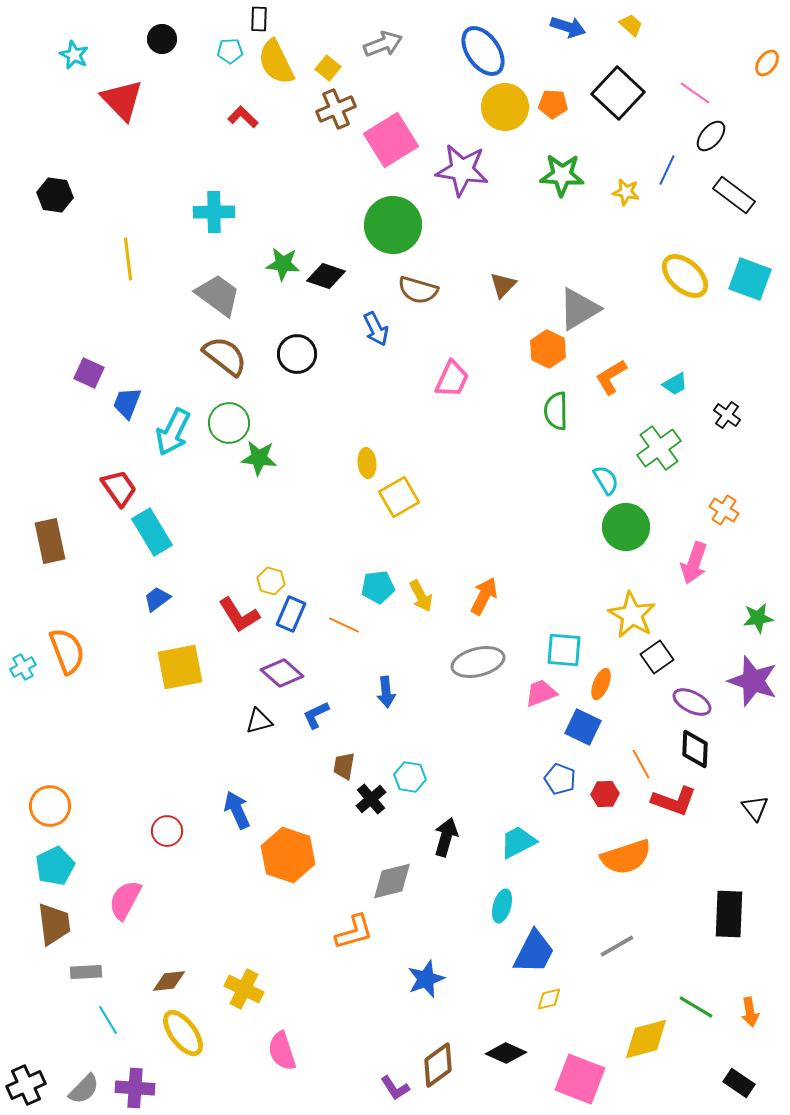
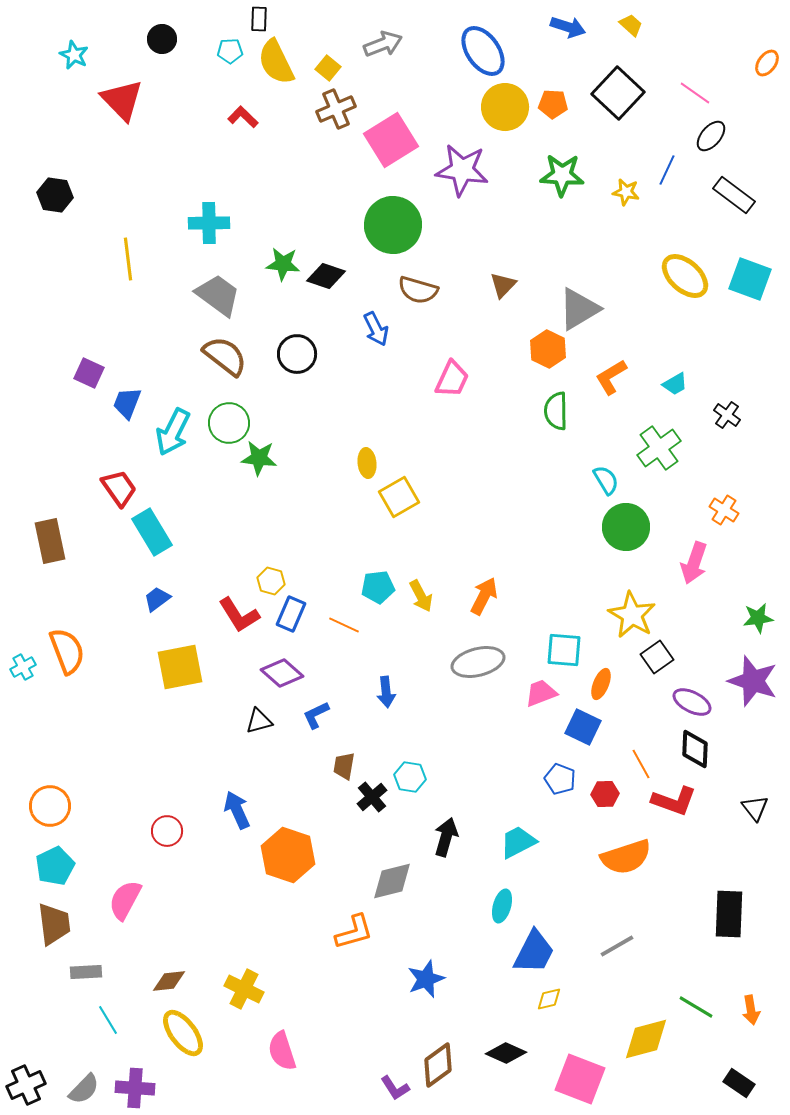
cyan cross at (214, 212): moved 5 px left, 11 px down
black cross at (371, 799): moved 1 px right, 2 px up
orange arrow at (750, 1012): moved 1 px right, 2 px up
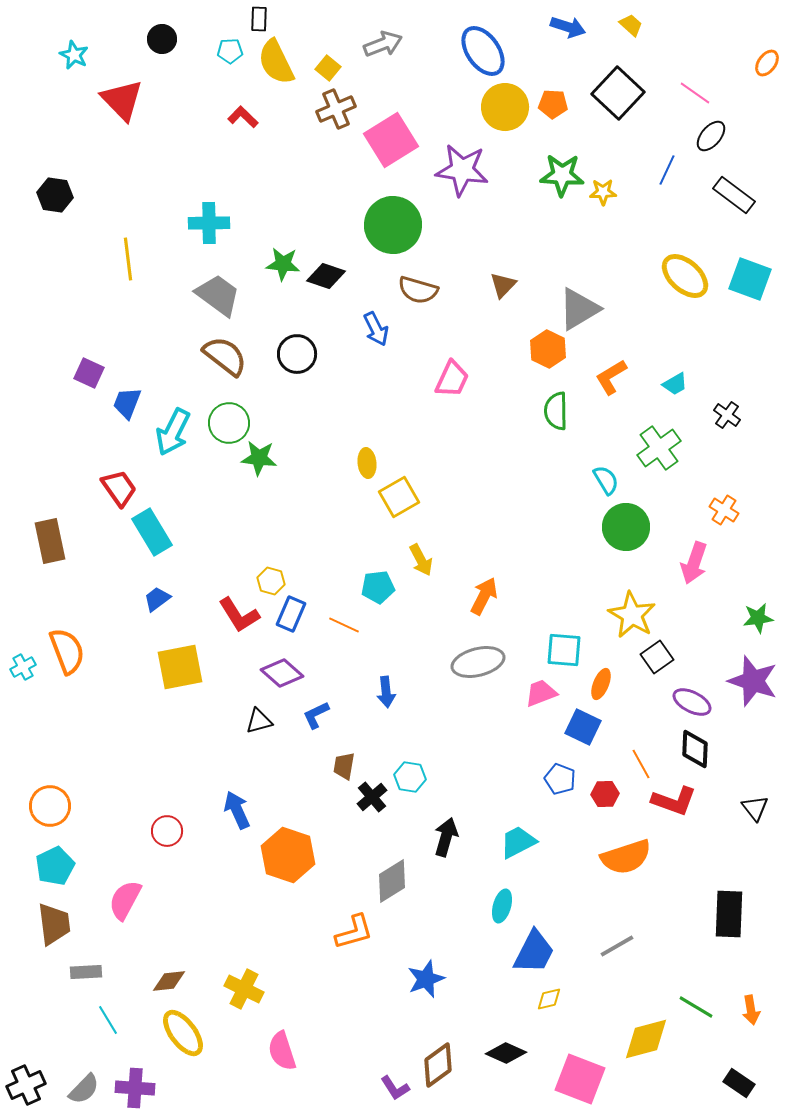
yellow star at (626, 192): moved 23 px left; rotated 12 degrees counterclockwise
yellow arrow at (421, 596): moved 36 px up
gray diamond at (392, 881): rotated 18 degrees counterclockwise
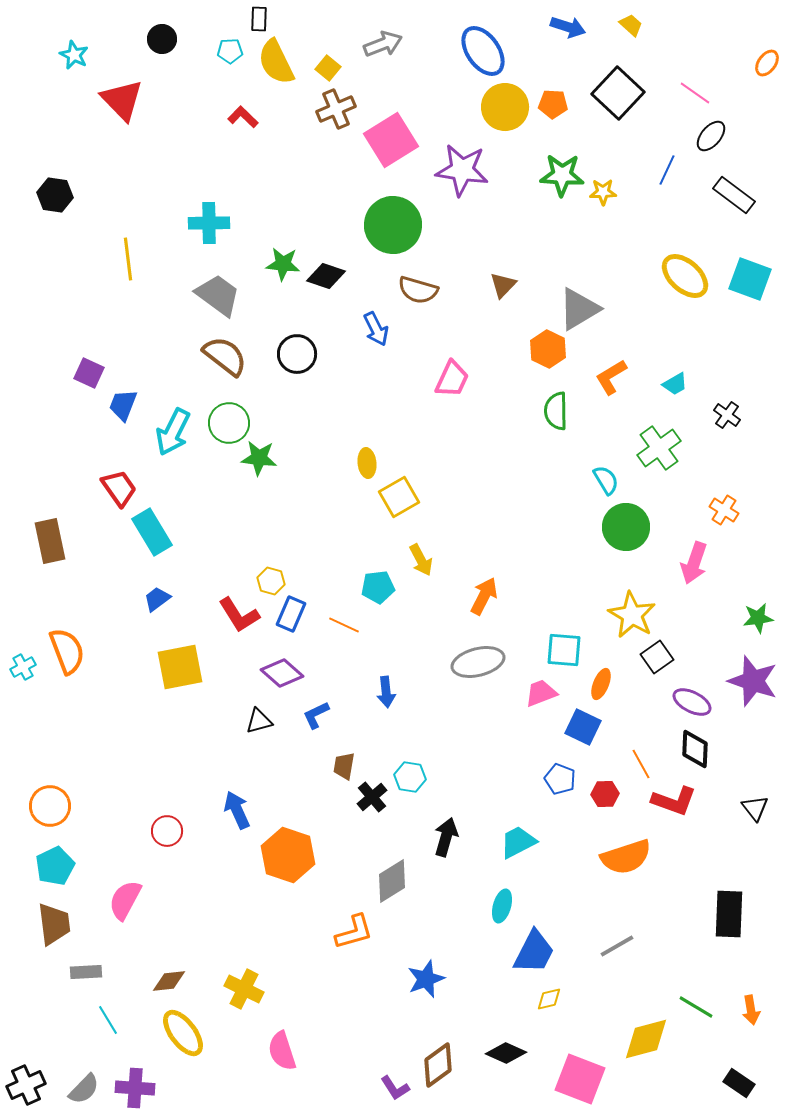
blue trapezoid at (127, 403): moved 4 px left, 2 px down
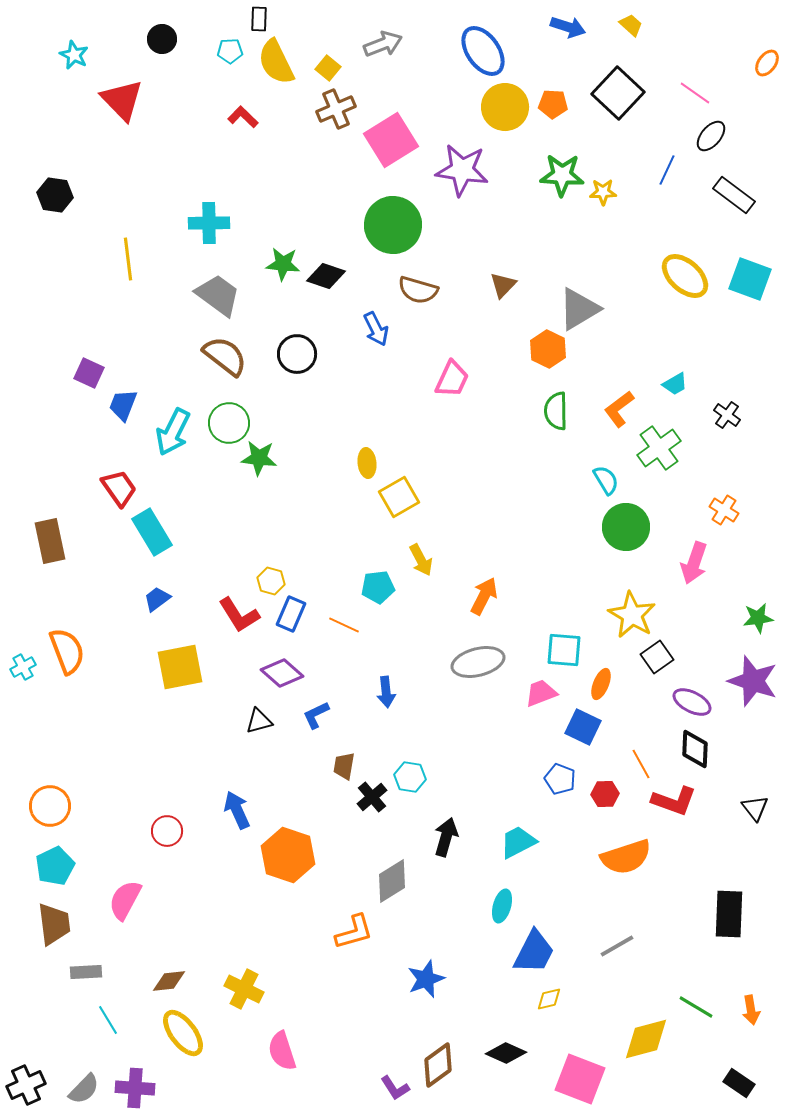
orange L-shape at (611, 377): moved 8 px right, 32 px down; rotated 6 degrees counterclockwise
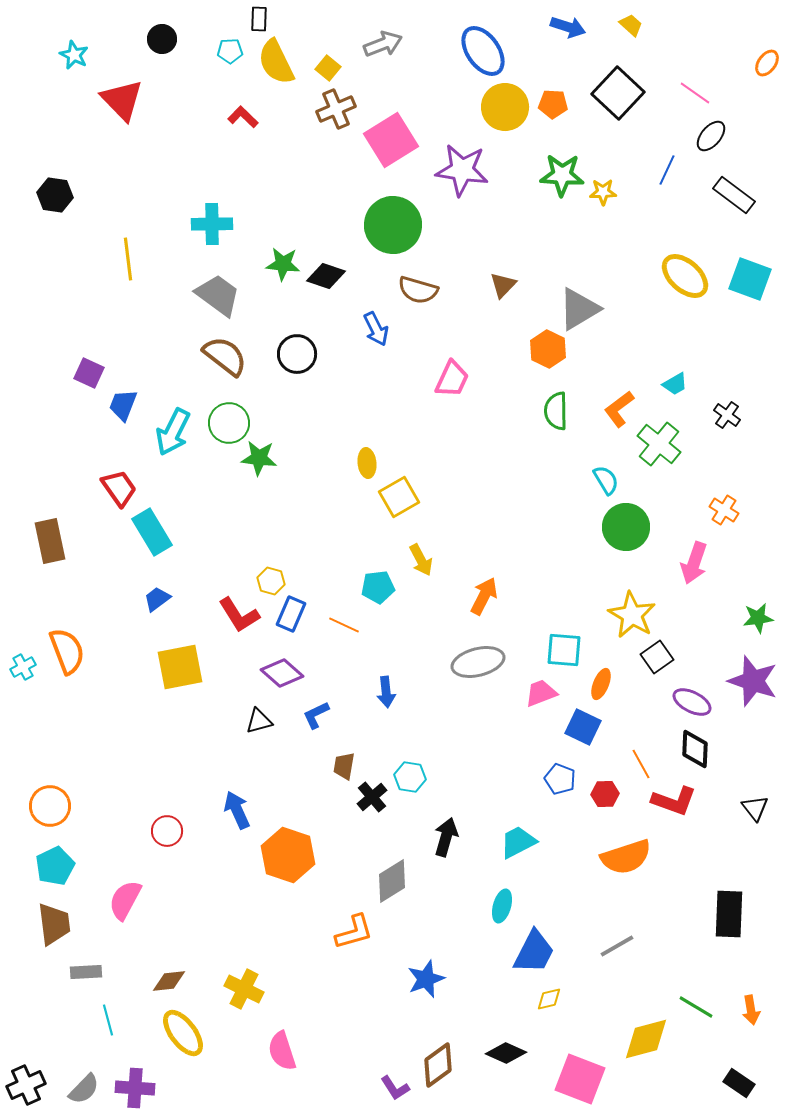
cyan cross at (209, 223): moved 3 px right, 1 px down
green cross at (659, 448): moved 4 px up; rotated 15 degrees counterclockwise
cyan line at (108, 1020): rotated 16 degrees clockwise
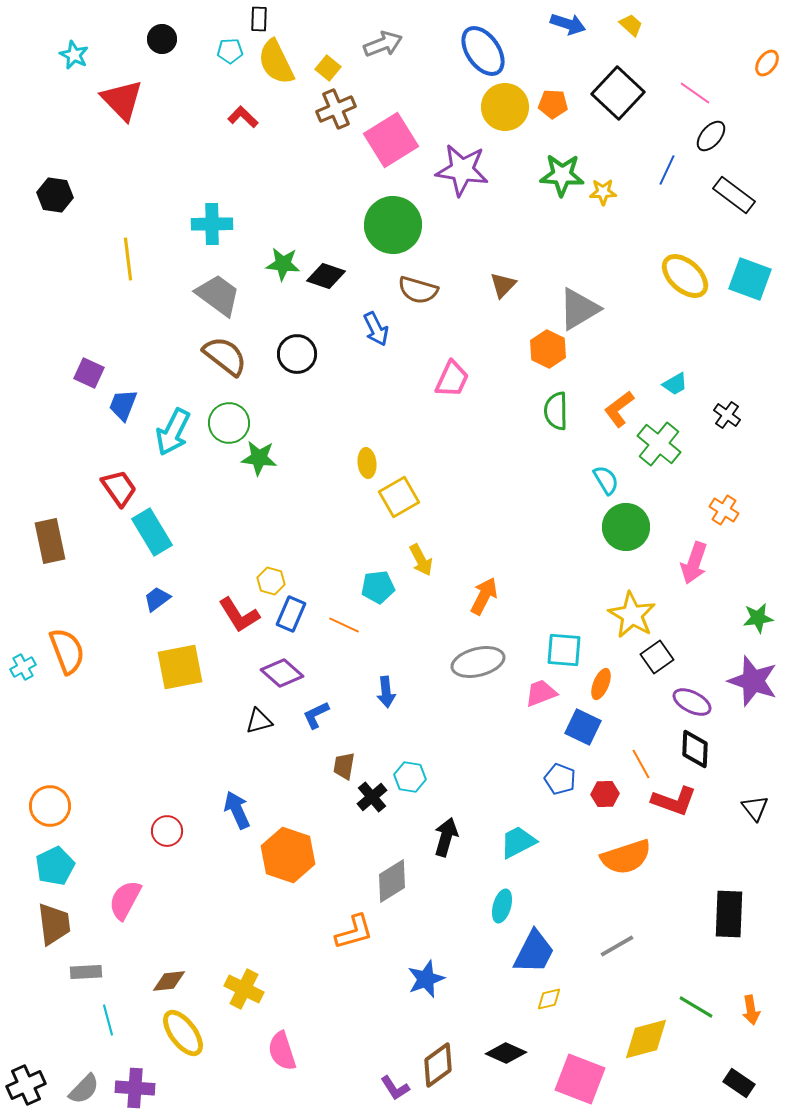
blue arrow at (568, 27): moved 3 px up
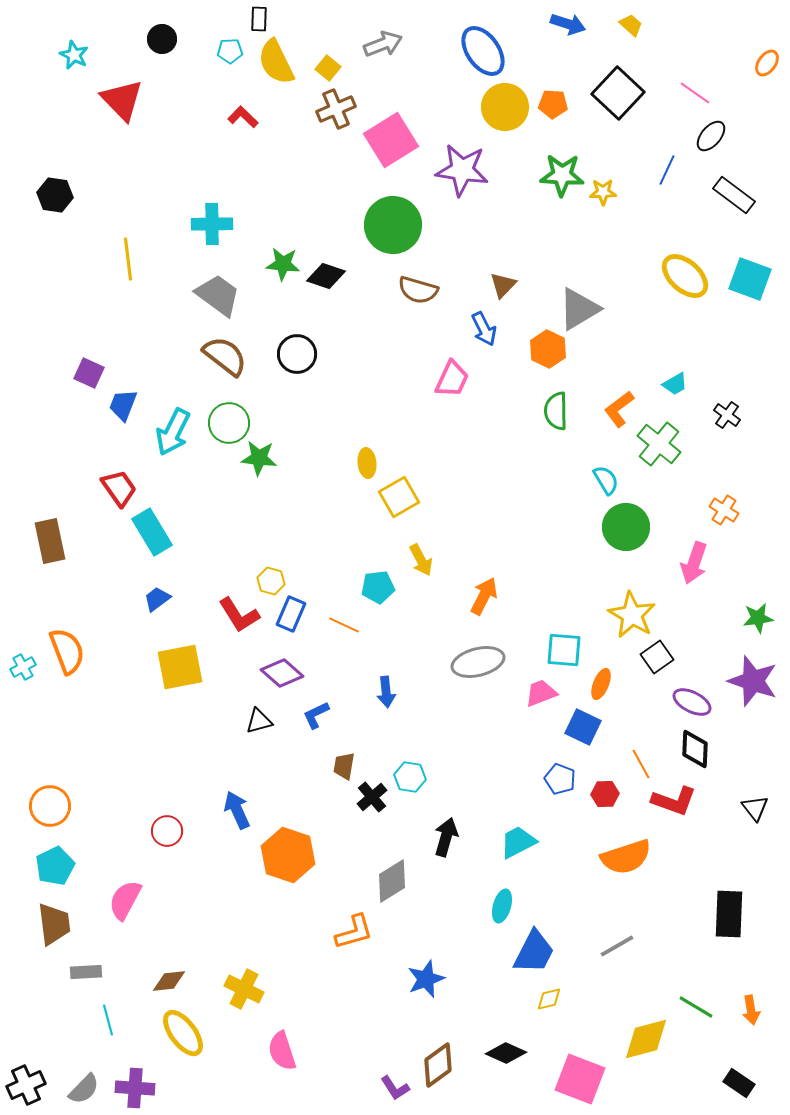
blue arrow at (376, 329): moved 108 px right
